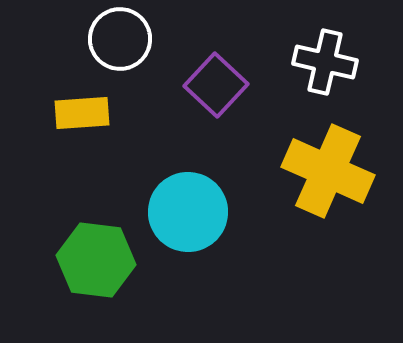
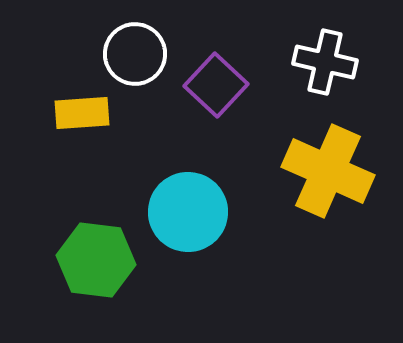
white circle: moved 15 px right, 15 px down
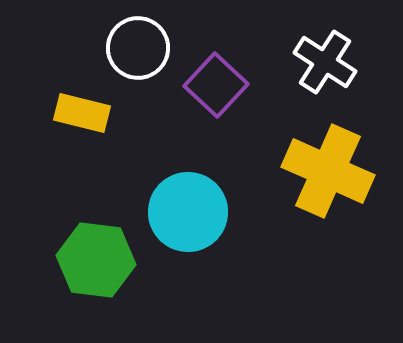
white circle: moved 3 px right, 6 px up
white cross: rotated 20 degrees clockwise
yellow rectangle: rotated 18 degrees clockwise
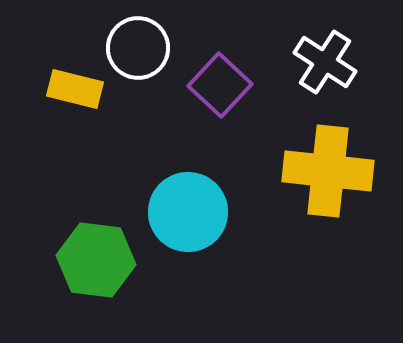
purple square: moved 4 px right
yellow rectangle: moved 7 px left, 24 px up
yellow cross: rotated 18 degrees counterclockwise
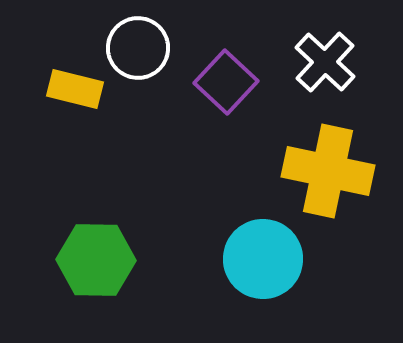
white cross: rotated 10 degrees clockwise
purple square: moved 6 px right, 3 px up
yellow cross: rotated 6 degrees clockwise
cyan circle: moved 75 px right, 47 px down
green hexagon: rotated 6 degrees counterclockwise
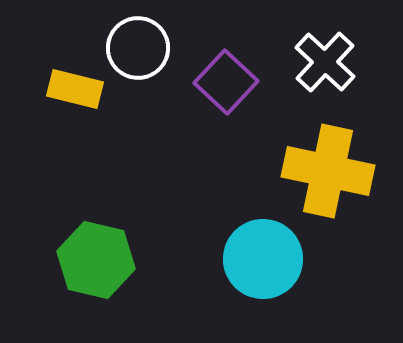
green hexagon: rotated 12 degrees clockwise
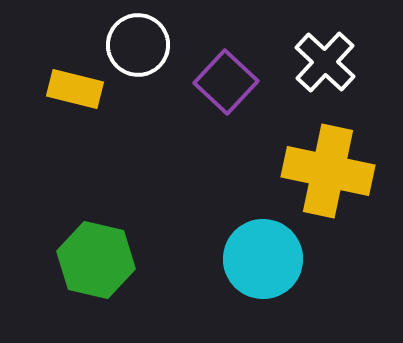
white circle: moved 3 px up
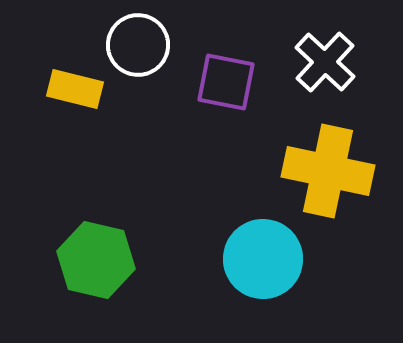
purple square: rotated 32 degrees counterclockwise
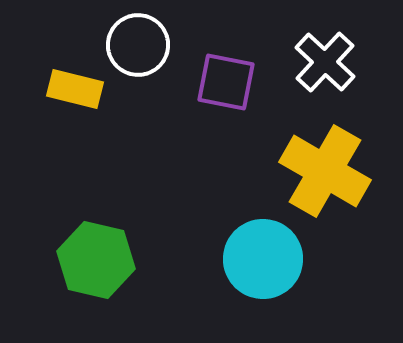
yellow cross: moved 3 px left; rotated 18 degrees clockwise
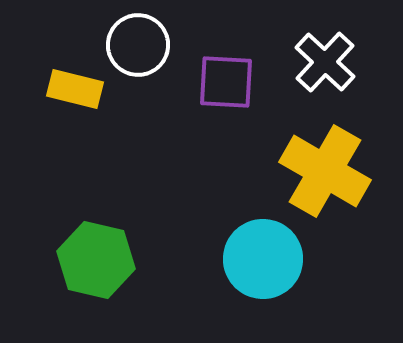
purple square: rotated 8 degrees counterclockwise
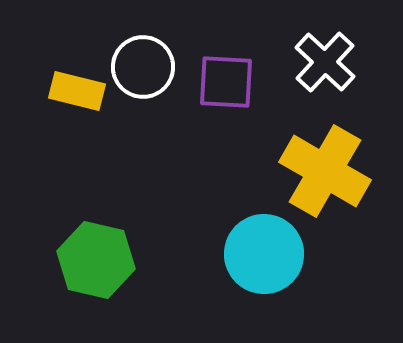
white circle: moved 5 px right, 22 px down
yellow rectangle: moved 2 px right, 2 px down
cyan circle: moved 1 px right, 5 px up
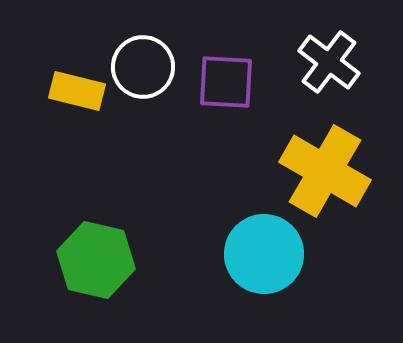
white cross: moved 4 px right; rotated 6 degrees counterclockwise
